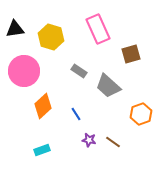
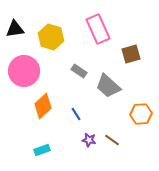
orange hexagon: rotated 15 degrees clockwise
brown line: moved 1 px left, 2 px up
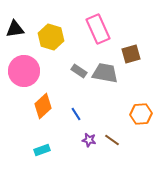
gray trapezoid: moved 3 px left, 13 px up; rotated 148 degrees clockwise
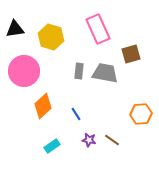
gray rectangle: rotated 63 degrees clockwise
cyan rectangle: moved 10 px right, 4 px up; rotated 14 degrees counterclockwise
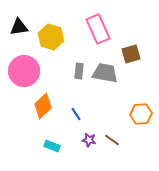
black triangle: moved 4 px right, 2 px up
cyan rectangle: rotated 56 degrees clockwise
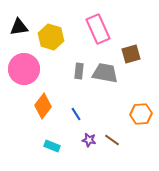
pink circle: moved 2 px up
orange diamond: rotated 10 degrees counterclockwise
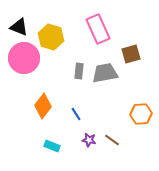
black triangle: rotated 30 degrees clockwise
pink circle: moved 11 px up
gray trapezoid: rotated 20 degrees counterclockwise
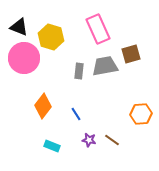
gray trapezoid: moved 7 px up
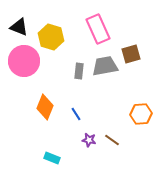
pink circle: moved 3 px down
orange diamond: moved 2 px right, 1 px down; rotated 15 degrees counterclockwise
cyan rectangle: moved 12 px down
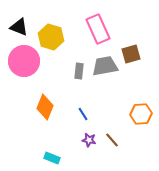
blue line: moved 7 px right
brown line: rotated 14 degrees clockwise
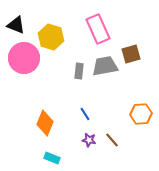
black triangle: moved 3 px left, 2 px up
pink circle: moved 3 px up
orange diamond: moved 16 px down
blue line: moved 2 px right
